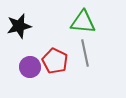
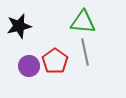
gray line: moved 1 px up
red pentagon: rotated 10 degrees clockwise
purple circle: moved 1 px left, 1 px up
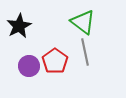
green triangle: rotated 32 degrees clockwise
black star: rotated 15 degrees counterclockwise
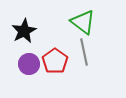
black star: moved 5 px right, 5 px down
gray line: moved 1 px left
purple circle: moved 2 px up
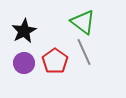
gray line: rotated 12 degrees counterclockwise
purple circle: moved 5 px left, 1 px up
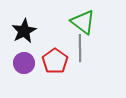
gray line: moved 4 px left, 4 px up; rotated 24 degrees clockwise
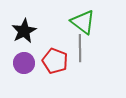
red pentagon: rotated 15 degrees counterclockwise
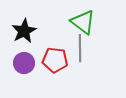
red pentagon: moved 1 px up; rotated 15 degrees counterclockwise
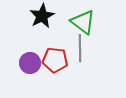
black star: moved 18 px right, 15 px up
purple circle: moved 6 px right
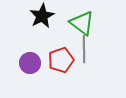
green triangle: moved 1 px left, 1 px down
gray line: moved 4 px right, 1 px down
red pentagon: moved 6 px right; rotated 25 degrees counterclockwise
